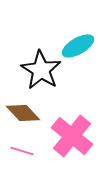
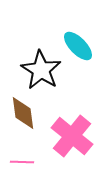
cyan ellipse: rotated 76 degrees clockwise
brown diamond: rotated 36 degrees clockwise
pink line: moved 11 px down; rotated 15 degrees counterclockwise
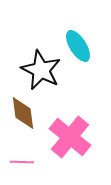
cyan ellipse: rotated 12 degrees clockwise
black star: rotated 6 degrees counterclockwise
pink cross: moved 2 px left, 1 px down
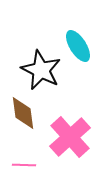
pink cross: rotated 9 degrees clockwise
pink line: moved 2 px right, 3 px down
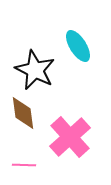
black star: moved 6 px left
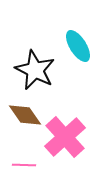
brown diamond: moved 2 px right, 2 px down; rotated 28 degrees counterclockwise
pink cross: moved 5 px left
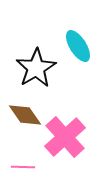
black star: moved 1 px right, 2 px up; rotated 15 degrees clockwise
pink line: moved 1 px left, 2 px down
